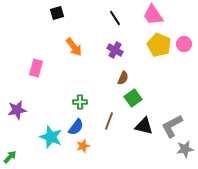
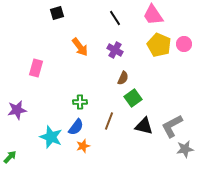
orange arrow: moved 6 px right
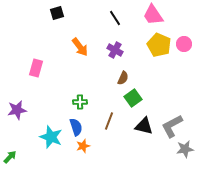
blue semicircle: rotated 54 degrees counterclockwise
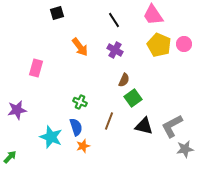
black line: moved 1 px left, 2 px down
brown semicircle: moved 1 px right, 2 px down
green cross: rotated 24 degrees clockwise
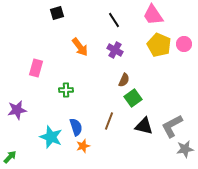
green cross: moved 14 px left, 12 px up; rotated 24 degrees counterclockwise
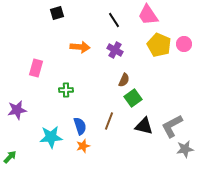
pink trapezoid: moved 5 px left
orange arrow: rotated 48 degrees counterclockwise
blue semicircle: moved 4 px right, 1 px up
cyan star: rotated 25 degrees counterclockwise
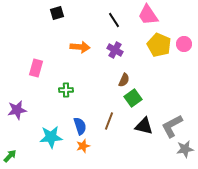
green arrow: moved 1 px up
